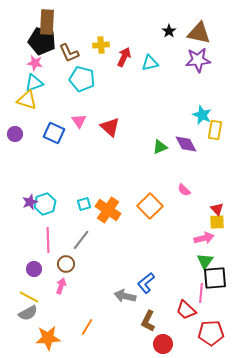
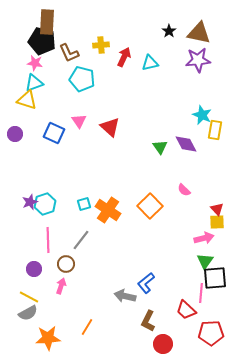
green triangle at (160, 147): rotated 42 degrees counterclockwise
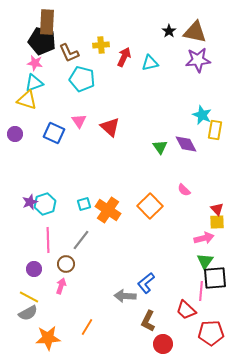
brown triangle at (199, 33): moved 4 px left, 1 px up
pink line at (201, 293): moved 2 px up
gray arrow at (125, 296): rotated 10 degrees counterclockwise
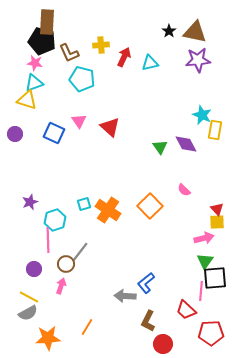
cyan hexagon at (45, 204): moved 10 px right, 16 px down
gray line at (81, 240): moved 1 px left, 12 px down
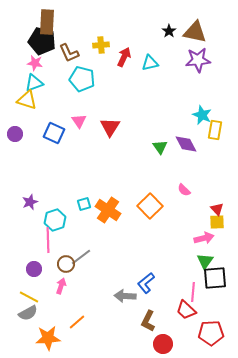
red triangle at (110, 127): rotated 20 degrees clockwise
gray line at (80, 252): moved 1 px right, 5 px down; rotated 15 degrees clockwise
pink line at (201, 291): moved 8 px left, 1 px down
orange line at (87, 327): moved 10 px left, 5 px up; rotated 18 degrees clockwise
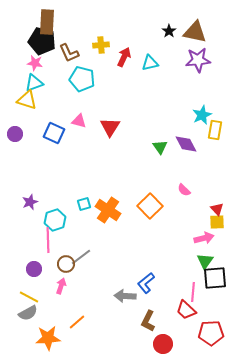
cyan star at (202, 115): rotated 24 degrees clockwise
pink triangle at (79, 121): rotated 42 degrees counterclockwise
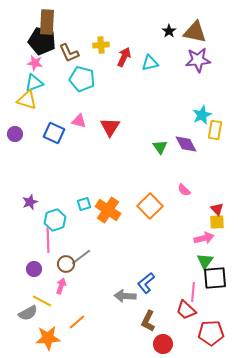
yellow line at (29, 297): moved 13 px right, 4 px down
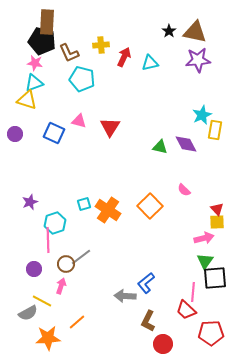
green triangle at (160, 147): rotated 42 degrees counterclockwise
cyan hexagon at (55, 220): moved 3 px down
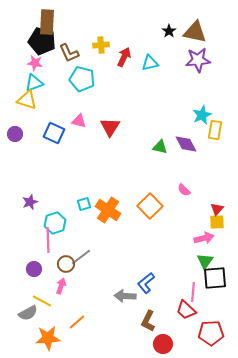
red triangle at (217, 209): rotated 24 degrees clockwise
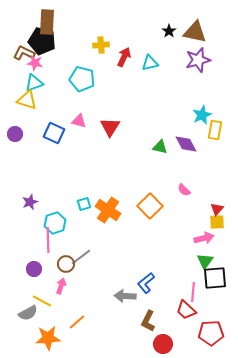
brown L-shape at (69, 53): moved 45 px left; rotated 140 degrees clockwise
purple star at (198, 60): rotated 10 degrees counterclockwise
